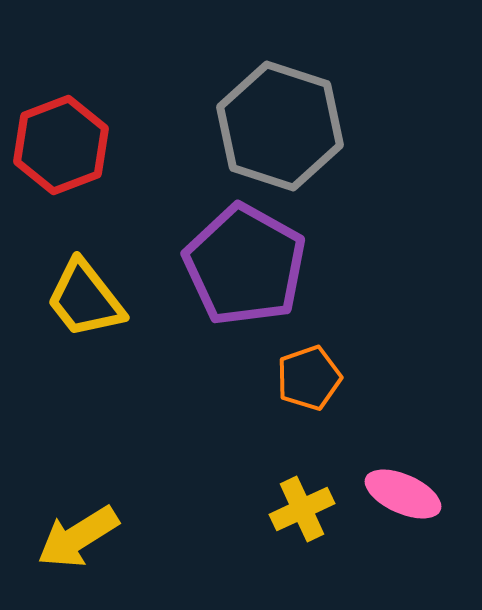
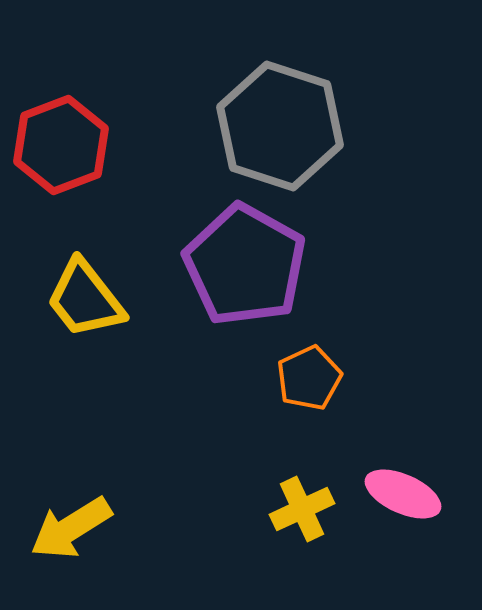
orange pentagon: rotated 6 degrees counterclockwise
yellow arrow: moved 7 px left, 9 px up
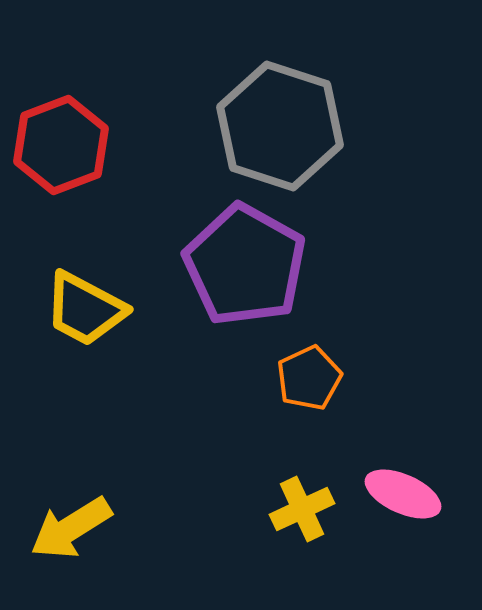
yellow trapezoid: moved 10 px down; rotated 24 degrees counterclockwise
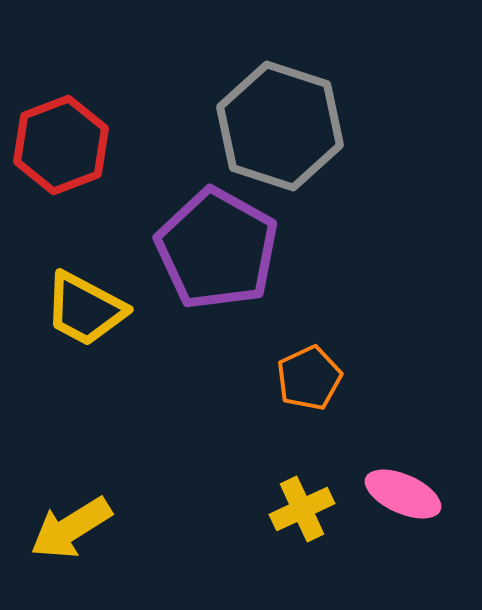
purple pentagon: moved 28 px left, 16 px up
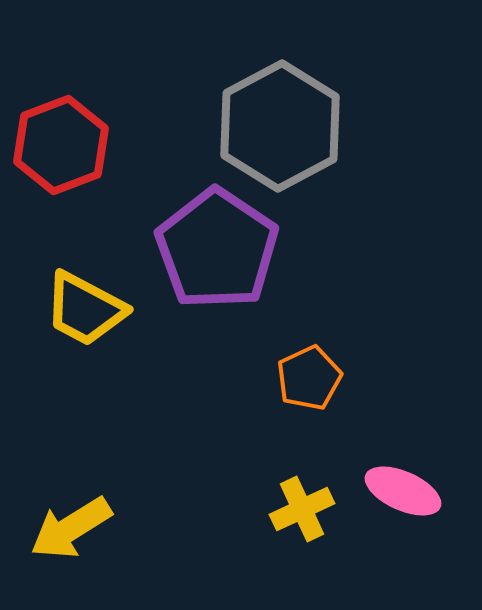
gray hexagon: rotated 14 degrees clockwise
purple pentagon: rotated 5 degrees clockwise
pink ellipse: moved 3 px up
